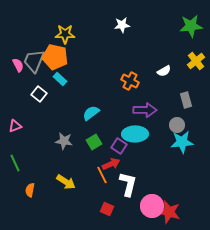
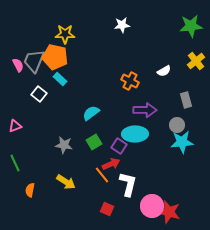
gray star: moved 4 px down
orange line: rotated 12 degrees counterclockwise
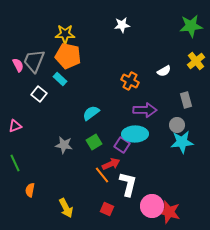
orange pentagon: moved 13 px right, 1 px up
purple square: moved 3 px right, 1 px up
yellow arrow: moved 26 px down; rotated 30 degrees clockwise
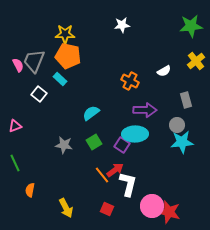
red arrow: moved 4 px right, 6 px down; rotated 12 degrees counterclockwise
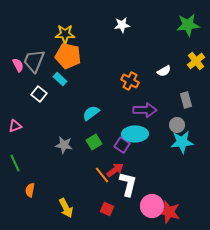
green star: moved 3 px left, 1 px up
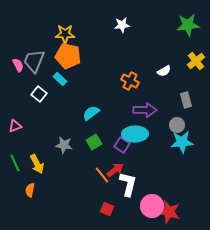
yellow arrow: moved 29 px left, 44 px up
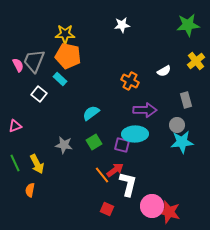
purple square: rotated 21 degrees counterclockwise
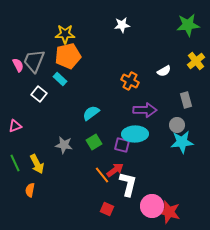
orange pentagon: rotated 25 degrees counterclockwise
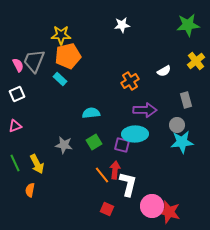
yellow star: moved 4 px left, 1 px down
orange cross: rotated 30 degrees clockwise
white square: moved 22 px left; rotated 28 degrees clockwise
cyan semicircle: rotated 30 degrees clockwise
red arrow: rotated 48 degrees counterclockwise
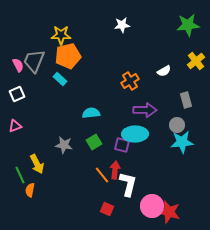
green line: moved 5 px right, 12 px down
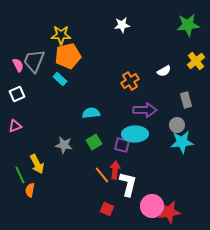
red star: rotated 25 degrees counterclockwise
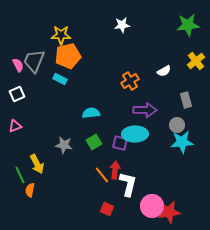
cyan rectangle: rotated 16 degrees counterclockwise
purple square: moved 2 px left, 2 px up
